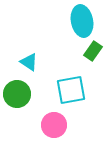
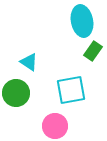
green circle: moved 1 px left, 1 px up
pink circle: moved 1 px right, 1 px down
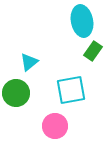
cyan triangle: rotated 48 degrees clockwise
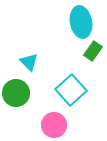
cyan ellipse: moved 1 px left, 1 px down
cyan triangle: rotated 36 degrees counterclockwise
cyan square: rotated 32 degrees counterclockwise
pink circle: moved 1 px left, 1 px up
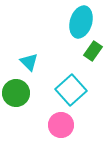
cyan ellipse: rotated 28 degrees clockwise
pink circle: moved 7 px right
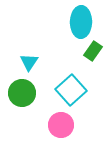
cyan ellipse: rotated 16 degrees counterclockwise
cyan triangle: rotated 18 degrees clockwise
green circle: moved 6 px right
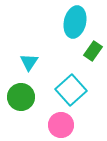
cyan ellipse: moved 6 px left; rotated 12 degrees clockwise
green circle: moved 1 px left, 4 px down
